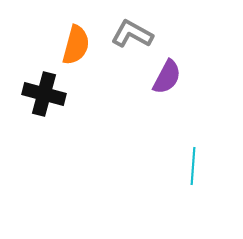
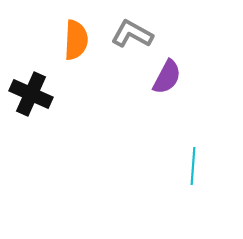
orange semicircle: moved 5 px up; rotated 12 degrees counterclockwise
black cross: moved 13 px left; rotated 9 degrees clockwise
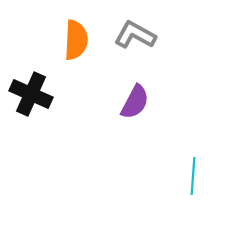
gray L-shape: moved 3 px right, 1 px down
purple semicircle: moved 32 px left, 25 px down
cyan line: moved 10 px down
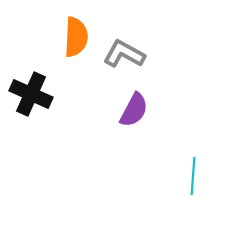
gray L-shape: moved 11 px left, 19 px down
orange semicircle: moved 3 px up
purple semicircle: moved 1 px left, 8 px down
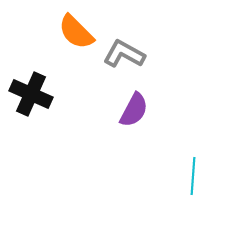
orange semicircle: moved 5 px up; rotated 132 degrees clockwise
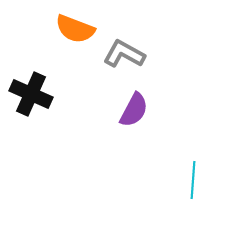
orange semicircle: moved 1 px left, 3 px up; rotated 24 degrees counterclockwise
cyan line: moved 4 px down
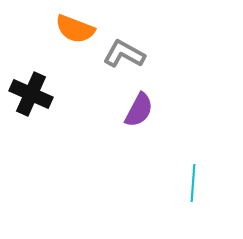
purple semicircle: moved 5 px right
cyan line: moved 3 px down
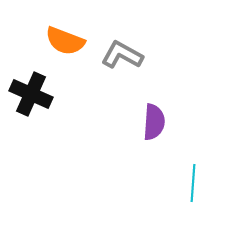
orange semicircle: moved 10 px left, 12 px down
gray L-shape: moved 2 px left, 1 px down
purple semicircle: moved 15 px right, 12 px down; rotated 24 degrees counterclockwise
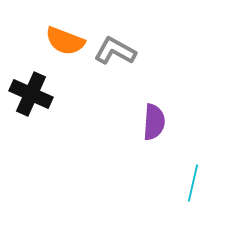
gray L-shape: moved 7 px left, 4 px up
cyan line: rotated 9 degrees clockwise
